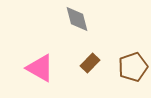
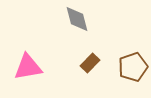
pink triangle: moved 12 px left, 1 px up; rotated 40 degrees counterclockwise
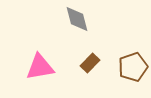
pink triangle: moved 12 px right
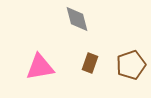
brown rectangle: rotated 24 degrees counterclockwise
brown pentagon: moved 2 px left, 2 px up
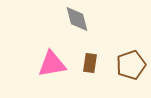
brown rectangle: rotated 12 degrees counterclockwise
pink triangle: moved 12 px right, 3 px up
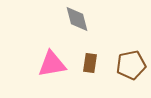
brown pentagon: rotated 8 degrees clockwise
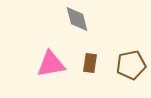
pink triangle: moved 1 px left
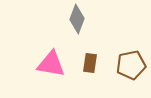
gray diamond: rotated 36 degrees clockwise
pink triangle: rotated 20 degrees clockwise
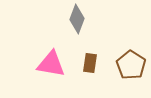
brown pentagon: rotated 28 degrees counterclockwise
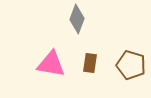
brown pentagon: rotated 16 degrees counterclockwise
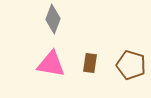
gray diamond: moved 24 px left
